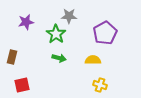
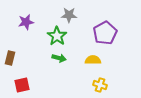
gray star: moved 1 px up
green star: moved 1 px right, 2 px down
brown rectangle: moved 2 px left, 1 px down
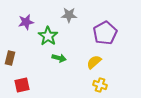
green star: moved 9 px left
yellow semicircle: moved 1 px right, 2 px down; rotated 42 degrees counterclockwise
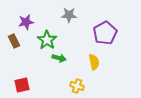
green star: moved 1 px left, 4 px down
brown rectangle: moved 4 px right, 17 px up; rotated 40 degrees counterclockwise
yellow semicircle: rotated 119 degrees clockwise
yellow cross: moved 23 px left, 1 px down
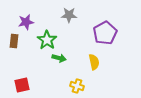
brown rectangle: rotated 32 degrees clockwise
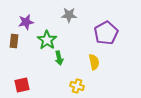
purple pentagon: moved 1 px right
green arrow: rotated 64 degrees clockwise
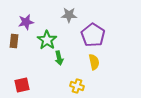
purple pentagon: moved 13 px left, 2 px down; rotated 10 degrees counterclockwise
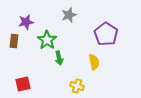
gray star: rotated 21 degrees counterclockwise
purple pentagon: moved 13 px right, 1 px up
red square: moved 1 px right, 1 px up
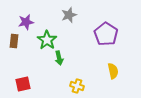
yellow semicircle: moved 19 px right, 9 px down
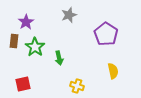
purple star: rotated 21 degrees counterclockwise
green star: moved 12 px left, 7 px down
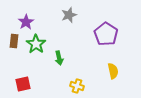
green star: moved 1 px right, 3 px up
